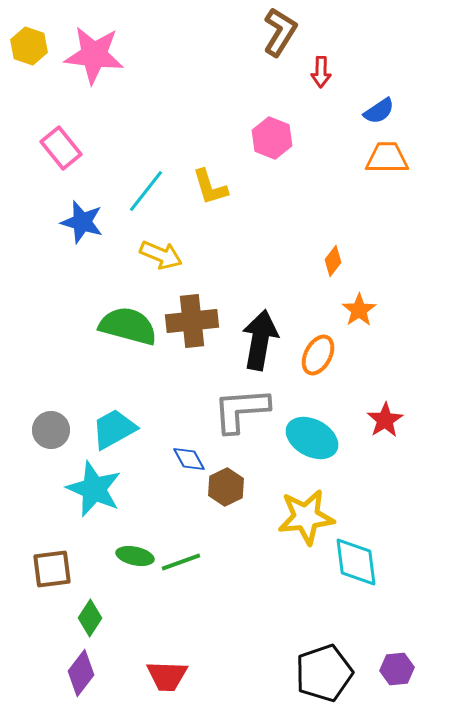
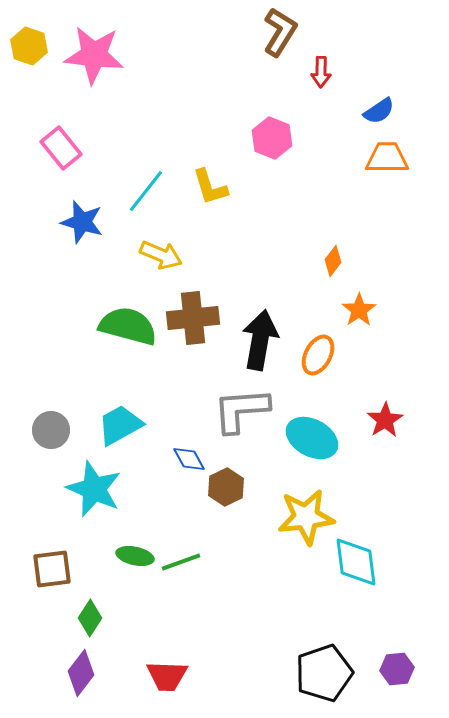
brown cross: moved 1 px right, 3 px up
cyan trapezoid: moved 6 px right, 4 px up
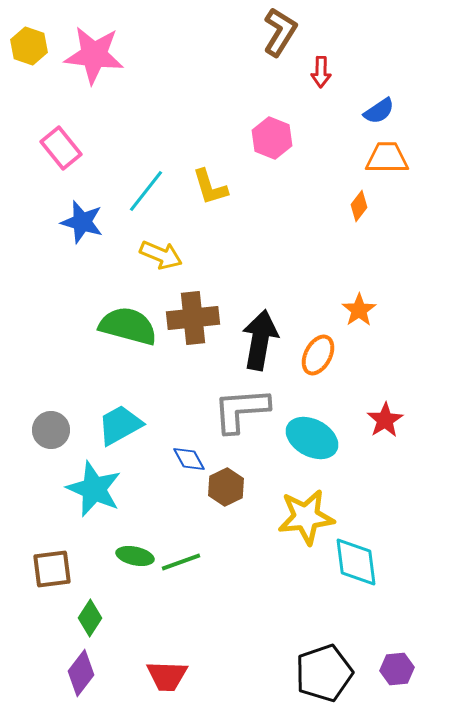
orange diamond: moved 26 px right, 55 px up
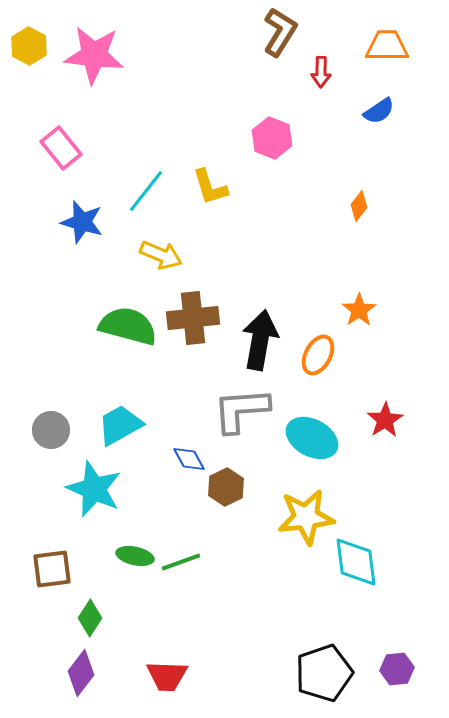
yellow hexagon: rotated 9 degrees clockwise
orange trapezoid: moved 112 px up
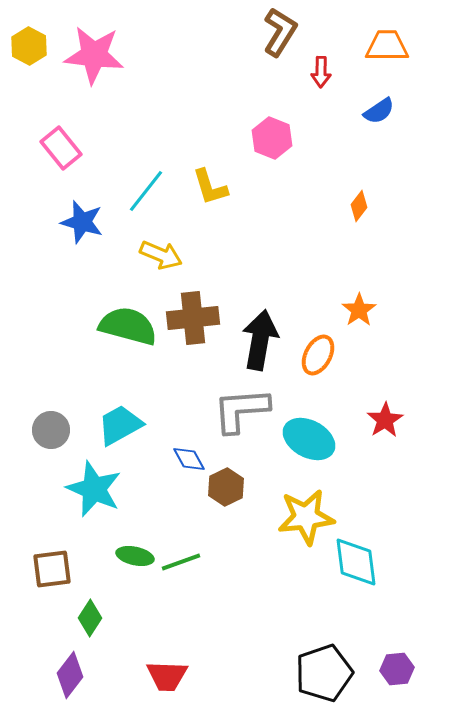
cyan ellipse: moved 3 px left, 1 px down
purple diamond: moved 11 px left, 2 px down
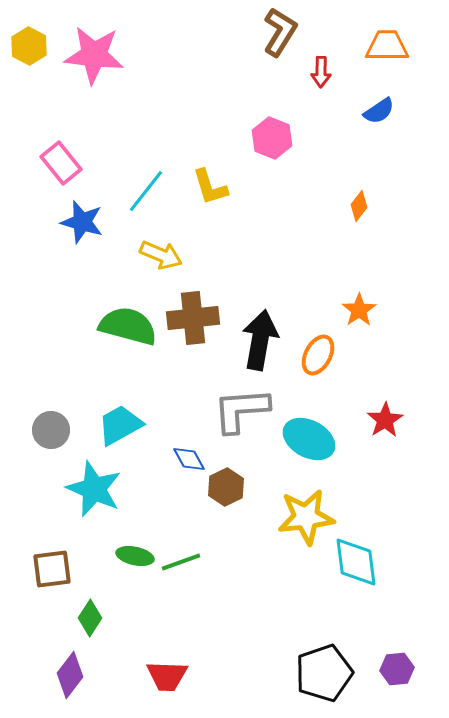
pink rectangle: moved 15 px down
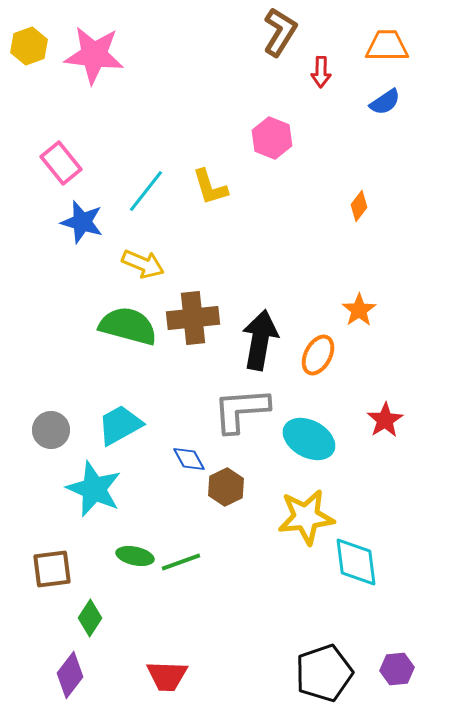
yellow hexagon: rotated 12 degrees clockwise
blue semicircle: moved 6 px right, 9 px up
yellow arrow: moved 18 px left, 9 px down
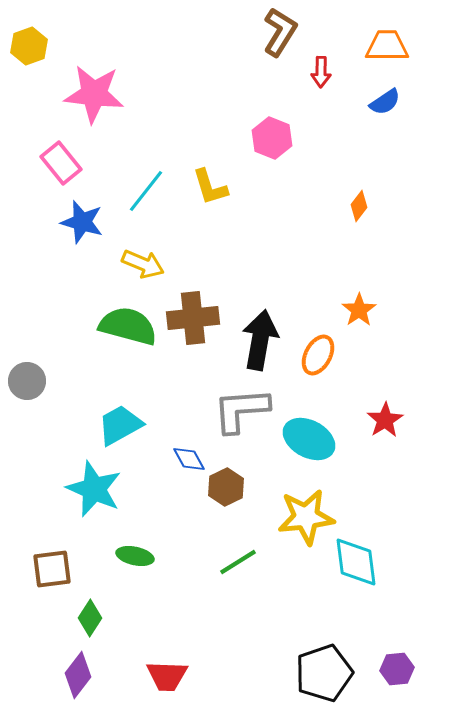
pink star: moved 39 px down
gray circle: moved 24 px left, 49 px up
green line: moved 57 px right; rotated 12 degrees counterclockwise
purple diamond: moved 8 px right
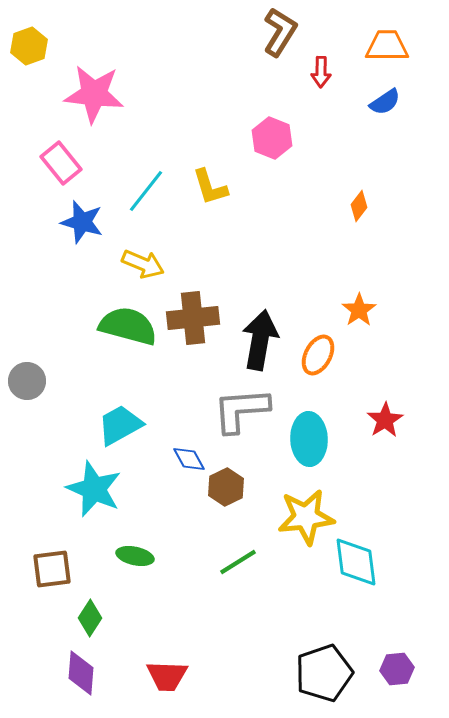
cyan ellipse: rotated 60 degrees clockwise
purple diamond: moved 3 px right, 2 px up; rotated 33 degrees counterclockwise
